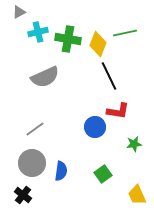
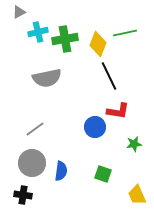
green cross: moved 3 px left; rotated 20 degrees counterclockwise
gray semicircle: moved 2 px right, 1 px down; rotated 12 degrees clockwise
green square: rotated 36 degrees counterclockwise
black cross: rotated 30 degrees counterclockwise
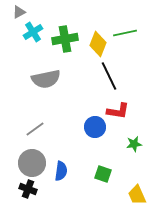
cyan cross: moved 5 px left; rotated 18 degrees counterclockwise
gray semicircle: moved 1 px left, 1 px down
black cross: moved 5 px right, 6 px up; rotated 12 degrees clockwise
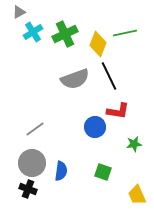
green cross: moved 5 px up; rotated 15 degrees counterclockwise
gray semicircle: moved 29 px right; rotated 8 degrees counterclockwise
green square: moved 2 px up
